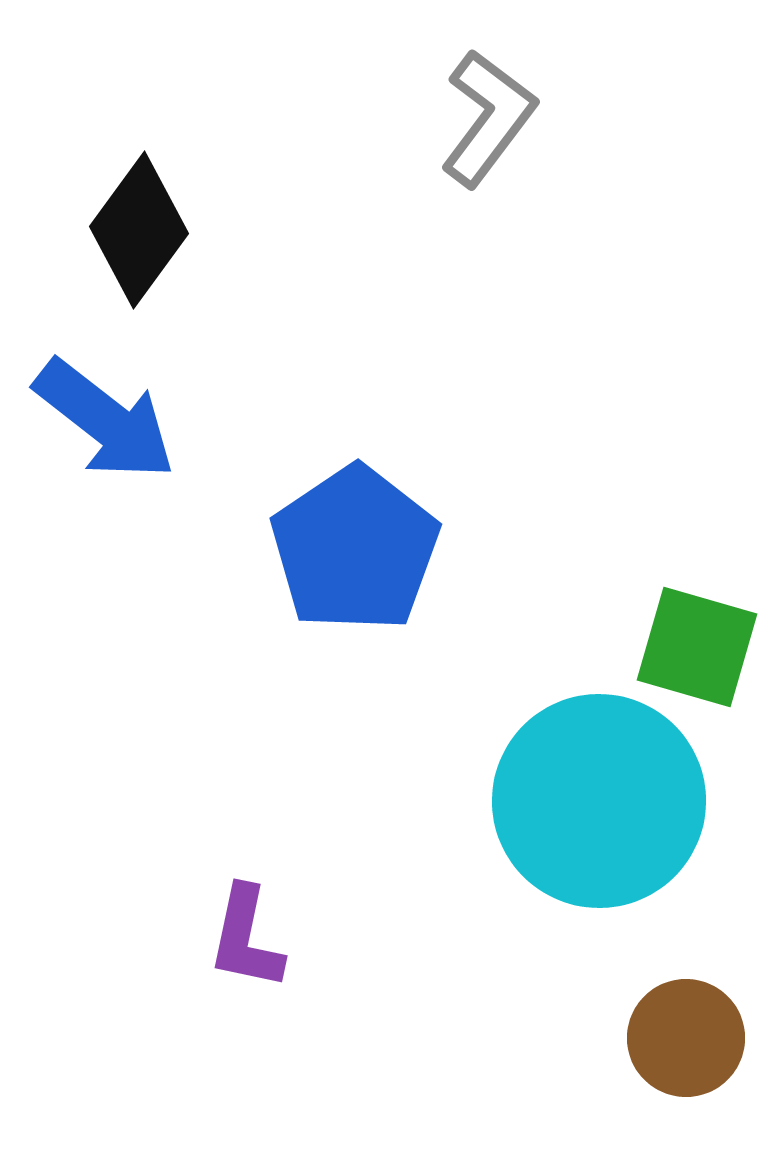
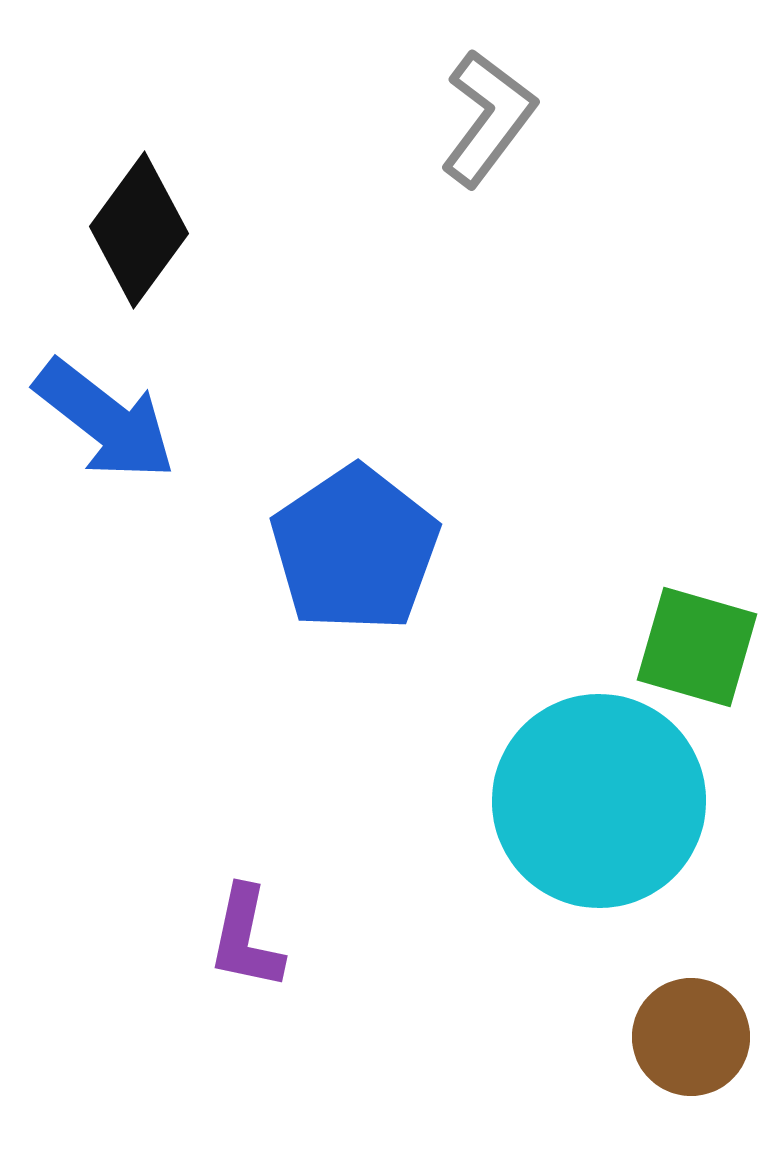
brown circle: moved 5 px right, 1 px up
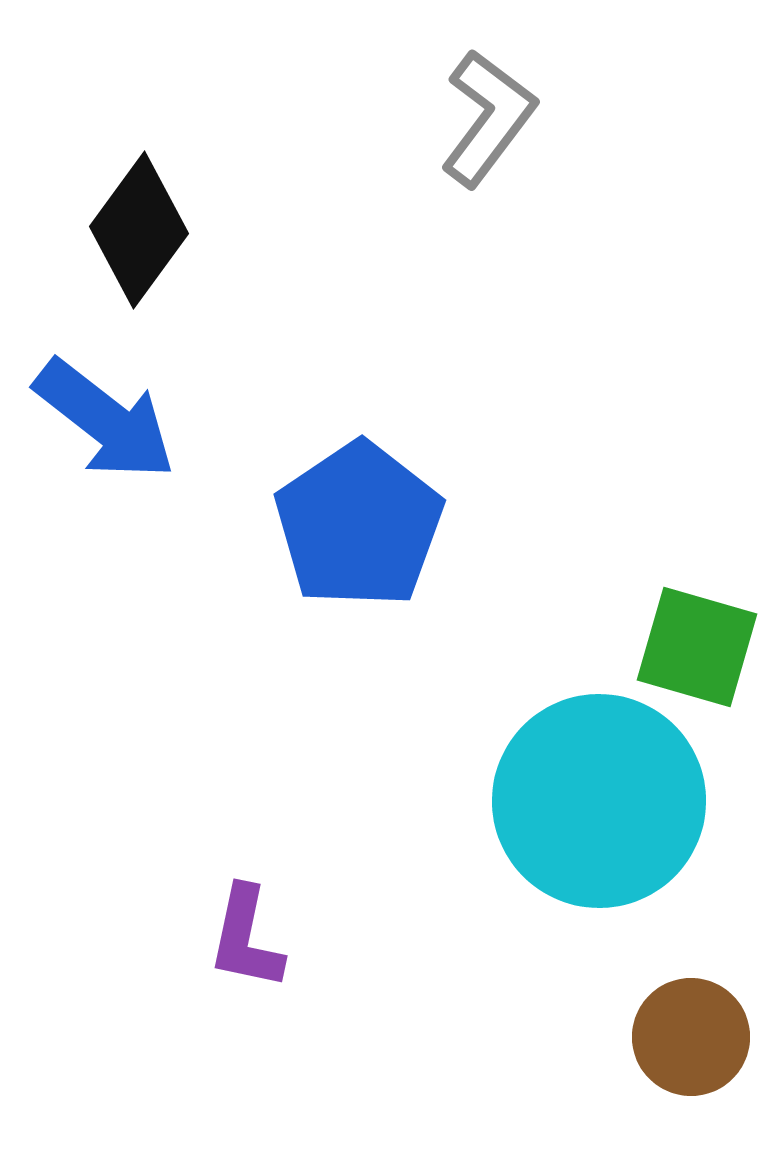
blue pentagon: moved 4 px right, 24 px up
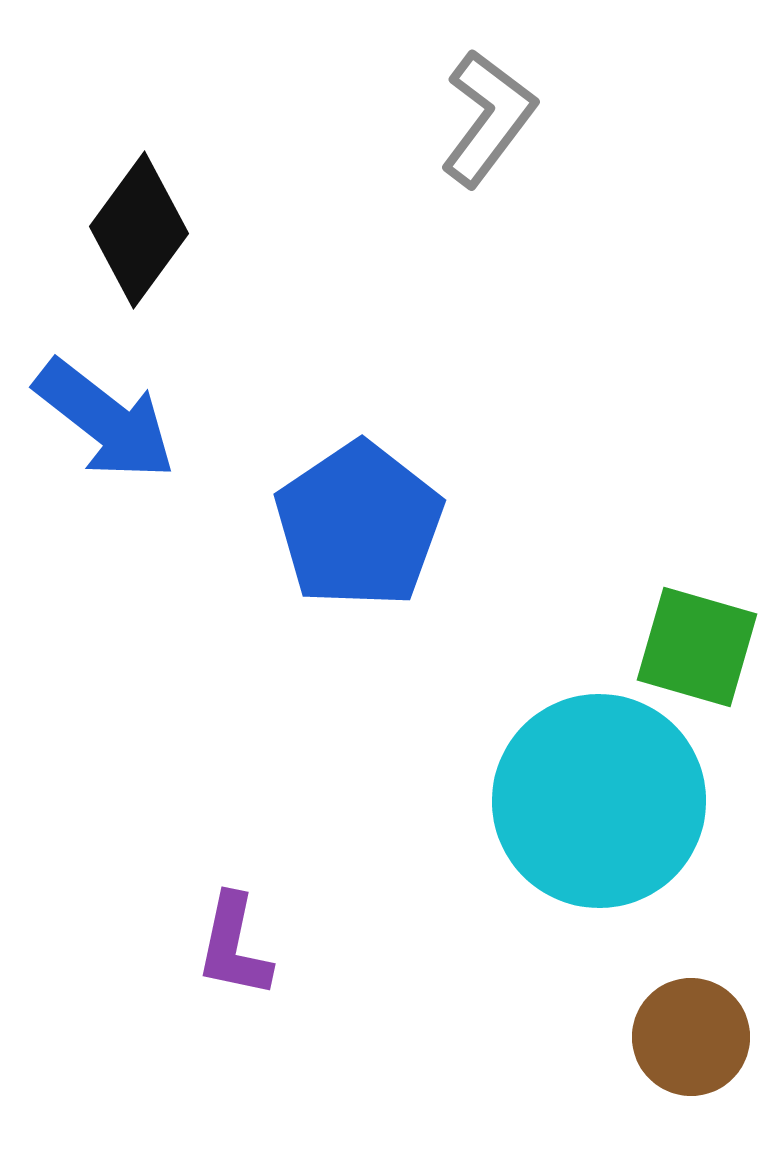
purple L-shape: moved 12 px left, 8 px down
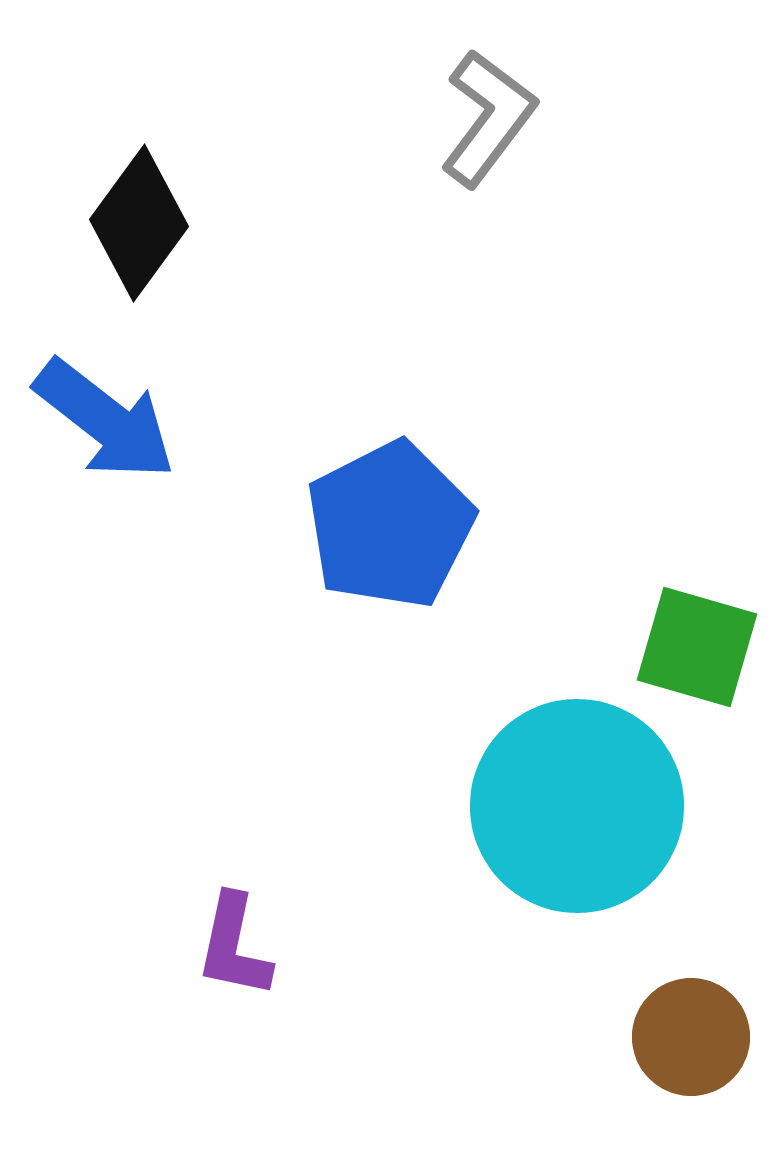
black diamond: moved 7 px up
blue pentagon: moved 31 px right; rotated 7 degrees clockwise
cyan circle: moved 22 px left, 5 px down
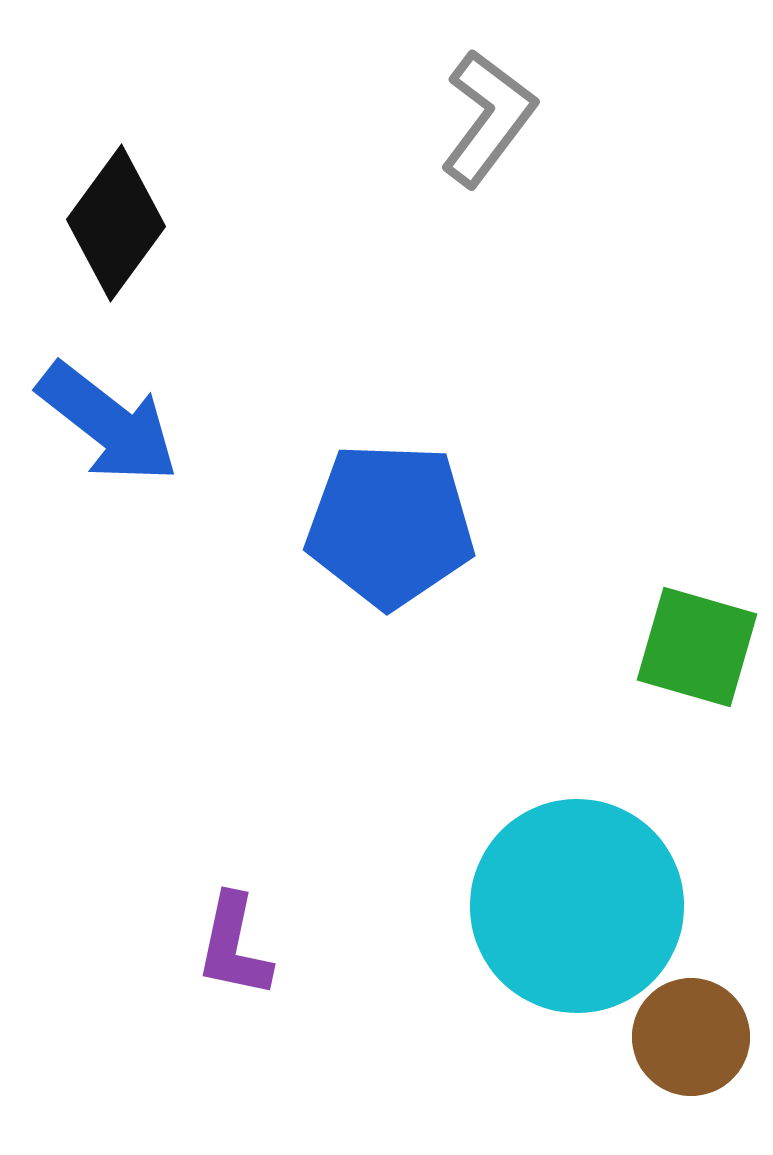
black diamond: moved 23 px left
blue arrow: moved 3 px right, 3 px down
blue pentagon: rotated 29 degrees clockwise
cyan circle: moved 100 px down
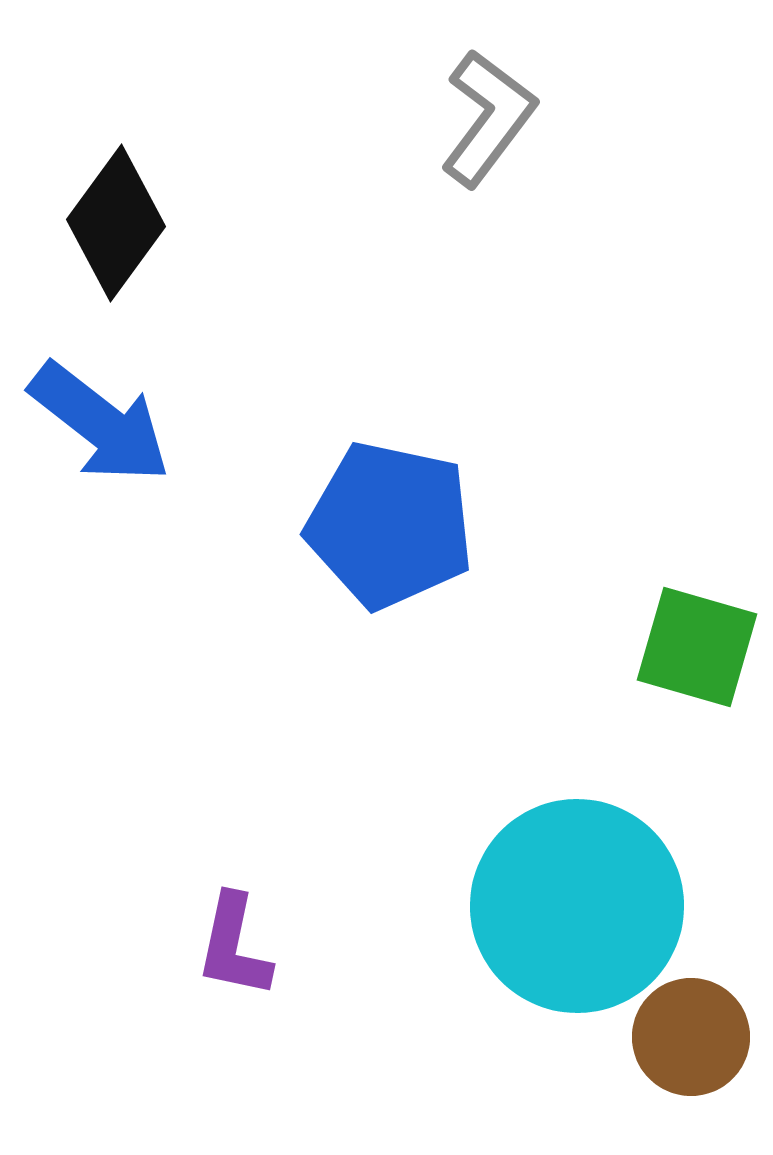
blue arrow: moved 8 px left
blue pentagon: rotated 10 degrees clockwise
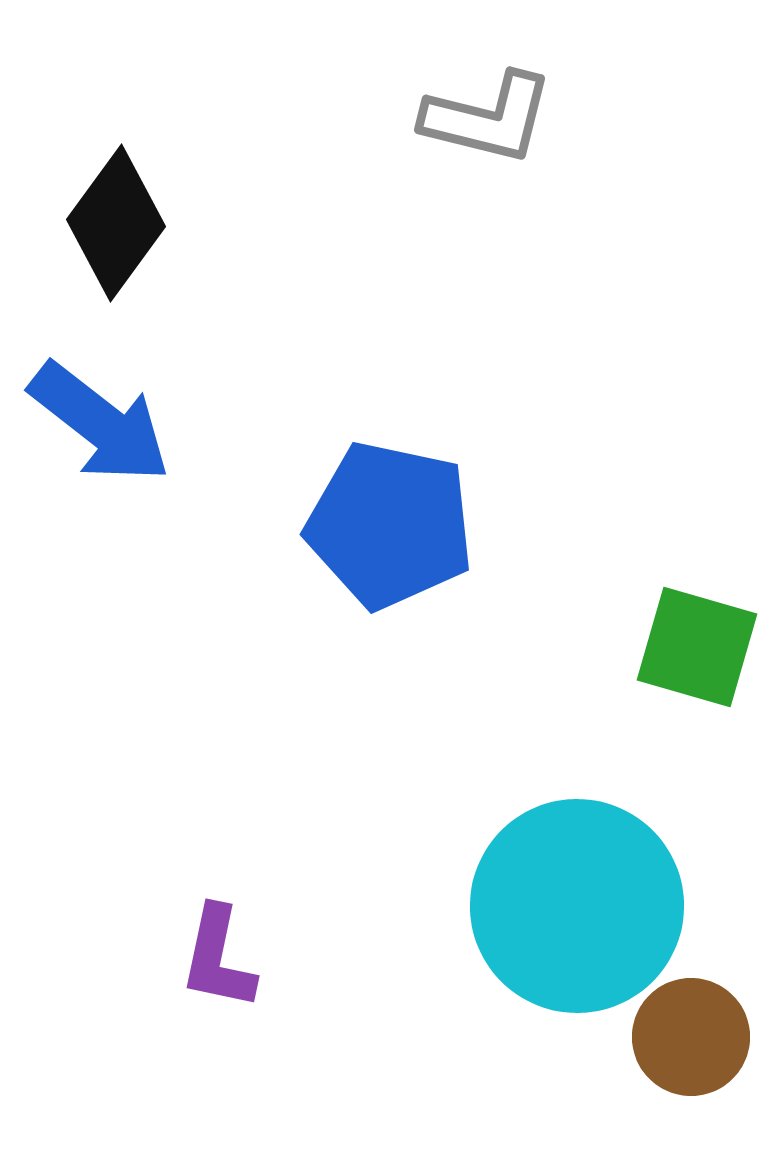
gray L-shape: rotated 67 degrees clockwise
purple L-shape: moved 16 px left, 12 px down
